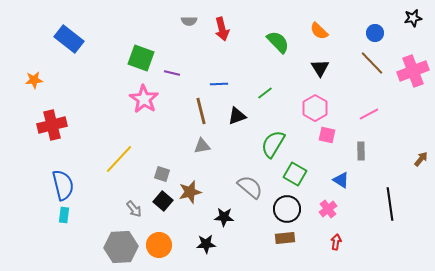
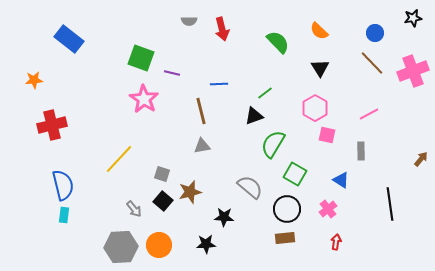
black triangle at (237, 116): moved 17 px right
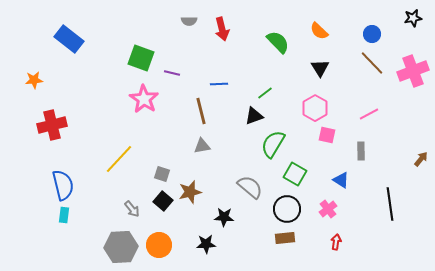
blue circle at (375, 33): moved 3 px left, 1 px down
gray arrow at (134, 209): moved 2 px left
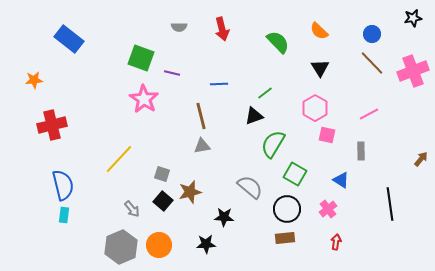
gray semicircle at (189, 21): moved 10 px left, 6 px down
brown line at (201, 111): moved 5 px down
gray hexagon at (121, 247): rotated 20 degrees counterclockwise
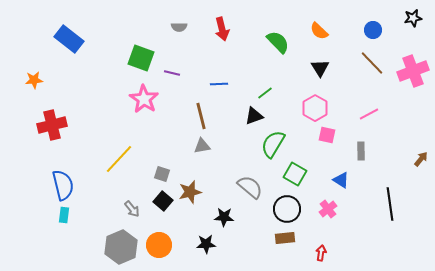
blue circle at (372, 34): moved 1 px right, 4 px up
red arrow at (336, 242): moved 15 px left, 11 px down
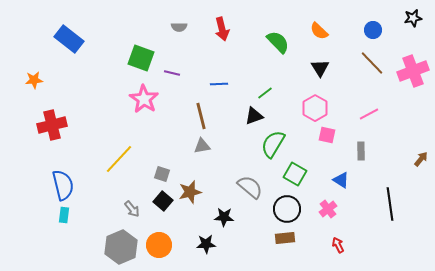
red arrow at (321, 253): moved 17 px right, 8 px up; rotated 35 degrees counterclockwise
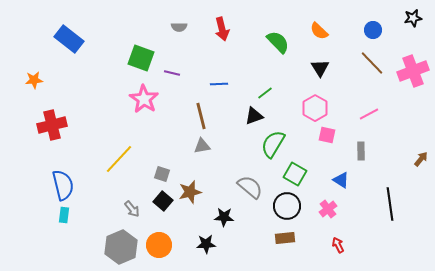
black circle at (287, 209): moved 3 px up
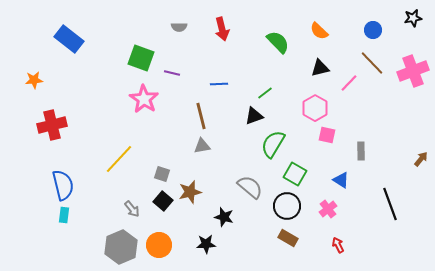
black triangle at (320, 68): rotated 48 degrees clockwise
pink line at (369, 114): moved 20 px left, 31 px up; rotated 18 degrees counterclockwise
black line at (390, 204): rotated 12 degrees counterclockwise
black star at (224, 217): rotated 12 degrees clockwise
brown rectangle at (285, 238): moved 3 px right; rotated 36 degrees clockwise
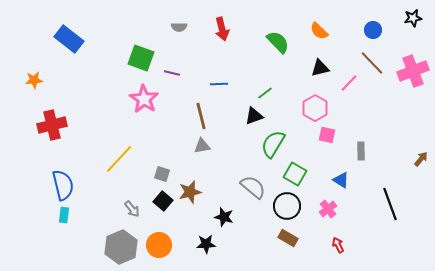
gray semicircle at (250, 187): moved 3 px right
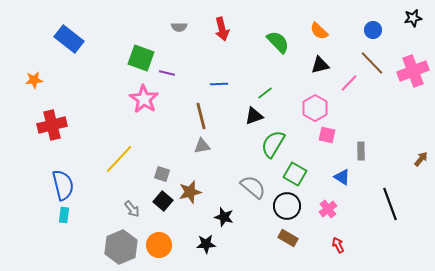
black triangle at (320, 68): moved 3 px up
purple line at (172, 73): moved 5 px left
blue triangle at (341, 180): moved 1 px right, 3 px up
